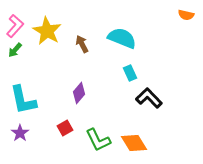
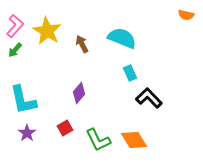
purple star: moved 7 px right
orange diamond: moved 3 px up
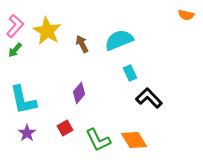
cyan semicircle: moved 3 px left, 2 px down; rotated 44 degrees counterclockwise
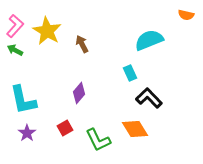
cyan semicircle: moved 30 px right
green arrow: rotated 77 degrees clockwise
orange diamond: moved 1 px right, 11 px up
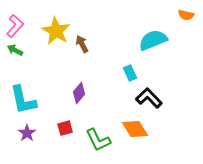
yellow star: moved 9 px right
cyan semicircle: moved 4 px right
red square: rotated 14 degrees clockwise
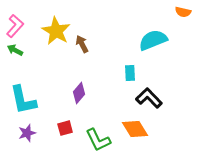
orange semicircle: moved 3 px left, 3 px up
cyan rectangle: rotated 21 degrees clockwise
purple star: rotated 18 degrees clockwise
